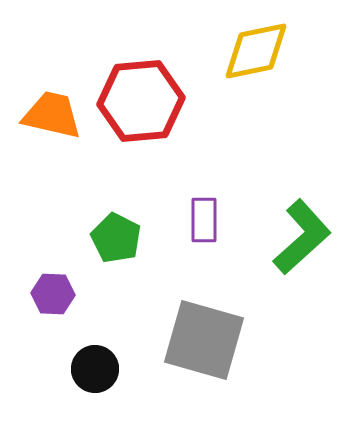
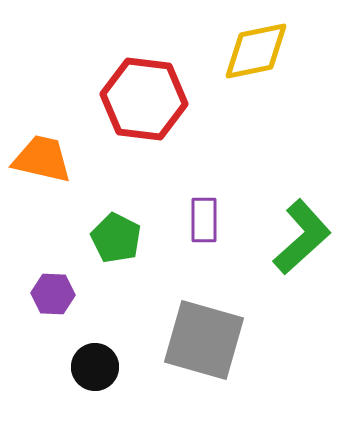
red hexagon: moved 3 px right, 2 px up; rotated 12 degrees clockwise
orange trapezoid: moved 10 px left, 44 px down
black circle: moved 2 px up
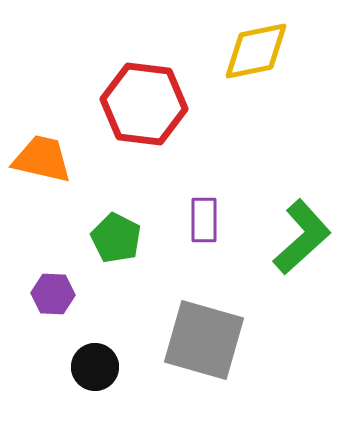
red hexagon: moved 5 px down
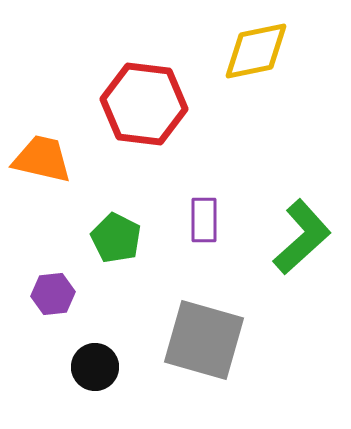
purple hexagon: rotated 9 degrees counterclockwise
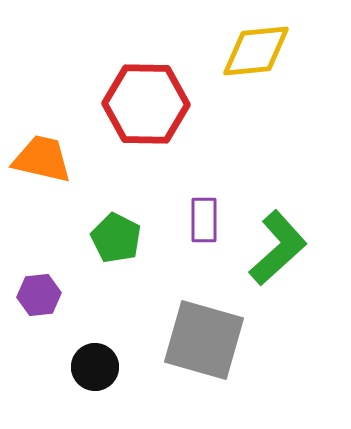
yellow diamond: rotated 6 degrees clockwise
red hexagon: moved 2 px right; rotated 6 degrees counterclockwise
green L-shape: moved 24 px left, 11 px down
purple hexagon: moved 14 px left, 1 px down
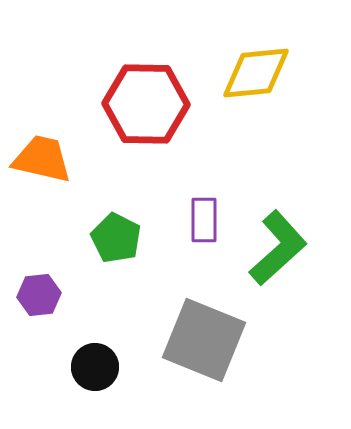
yellow diamond: moved 22 px down
gray square: rotated 6 degrees clockwise
